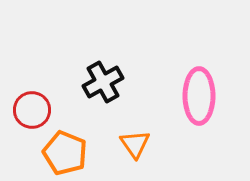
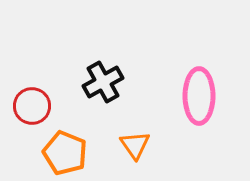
red circle: moved 4 px up
orange triangle: moved 1 px down
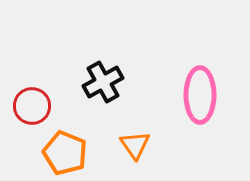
pink ellipse: moved 1 px right, 1 px up
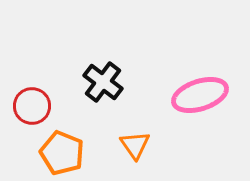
black cross: rotated 24 degrees counterclockwise
pink ellipse: rotated 72 degrees clockwise
orange pentagon: moved 3 px left
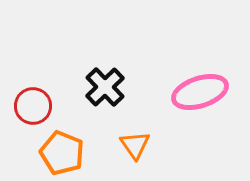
black cross: moved 2 px right, 5 px down; rotated 9 degrees clockwise
pink ellipse: moved 3 px up
red circle: moved 1 px right
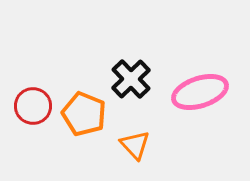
black cross: moved 26 px right, 8 px up
orange triangle: rotated 8 degrees counterclockwise
orange pentagon: moved 22 px right, 39 px up
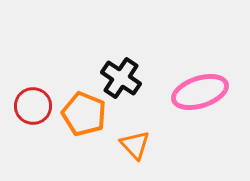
black cross: moved 10 px left, 1 px up; rotated 12 degrees counterclockwise
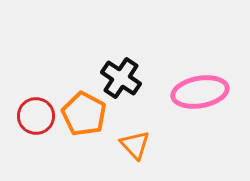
pink ellipse: rotated 8 degrees clockwise
red circle: moved 3 px right, 10 px down
orange pentagon: rotated 6 degrees clockwise
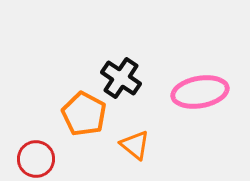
red circle: moved 43 px down
orange triangle: rotated 8 degrees counterclockwise
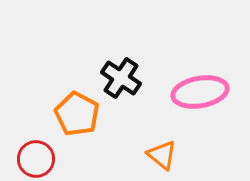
orange pentagon: moved 7 px left
orange triangle: moved 27 px right, 10 px down
